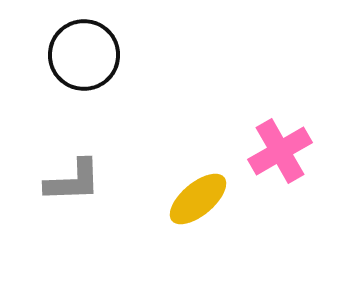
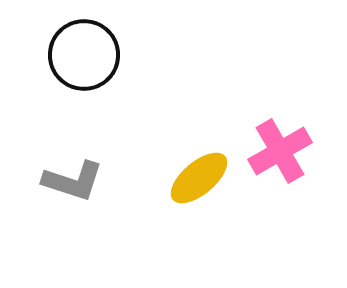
gray L-shape: rotated 20 degrees clockwise
yellow ellipse: moved 1 px right, 21 px up
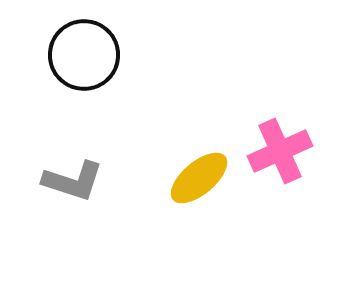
pink cross: rotated 6 degrees clockwise
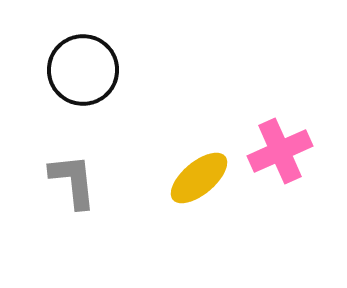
black circle: moved 1 px left, 15 px down
gray L-shape: rotated 114 degrees counterclockwise
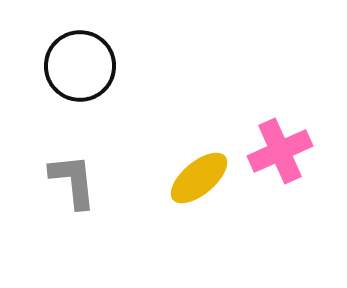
black circle: moved 3 px left, 4 px up
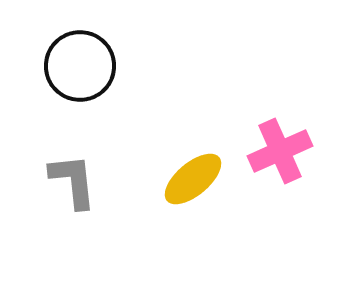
yellow ellipse: moved 6 px left, 1 px down
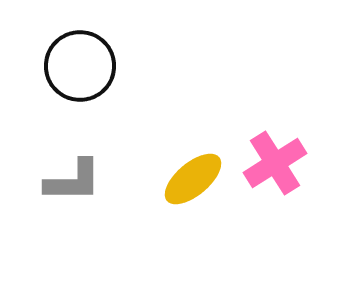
pink cross: moved 5 px left, 12 px down; rotated 8 degrees counterclockwise
gray L-shape: rotated 96 degrees clockwise
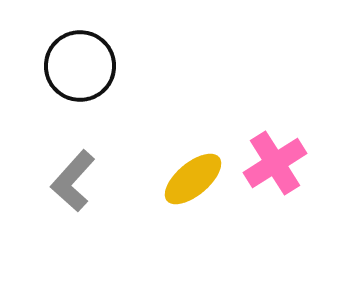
gray L-shape: rotated 132 degrees clockwise
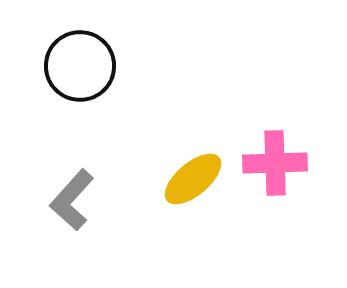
pink cross: rotated 30 degrees clockwise
gray L-shape: moved 1 px left, 19 px down
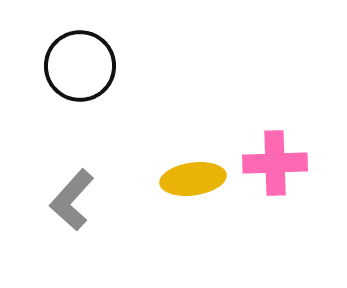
yellow ellipse: rotated 32 degrees clockwise
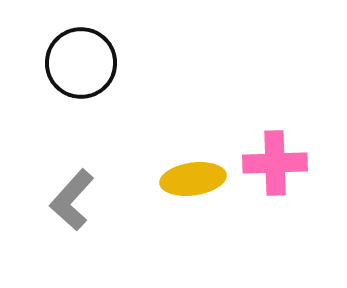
black circle: moved 1 px right, 3 px up
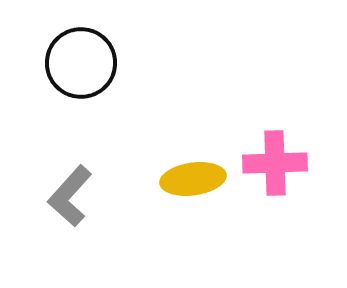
gray L-shape: moved 2 px left, 4 px up
